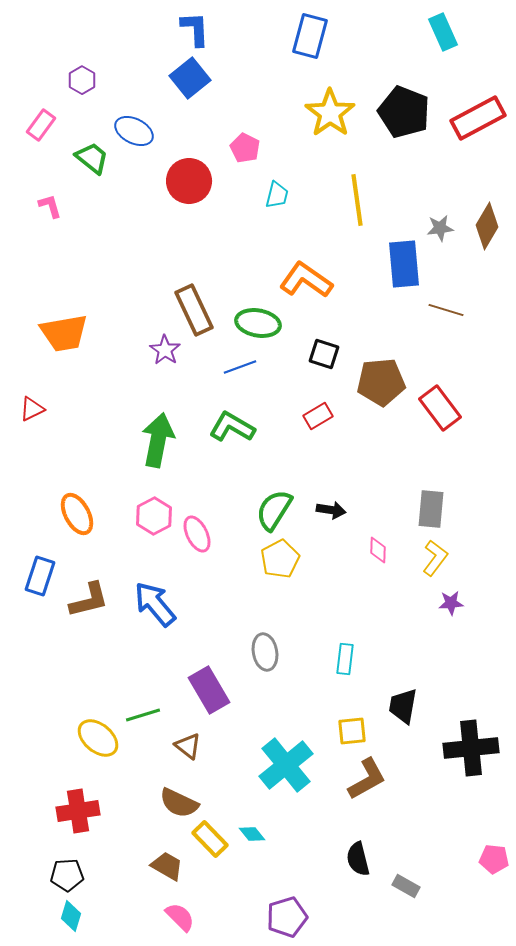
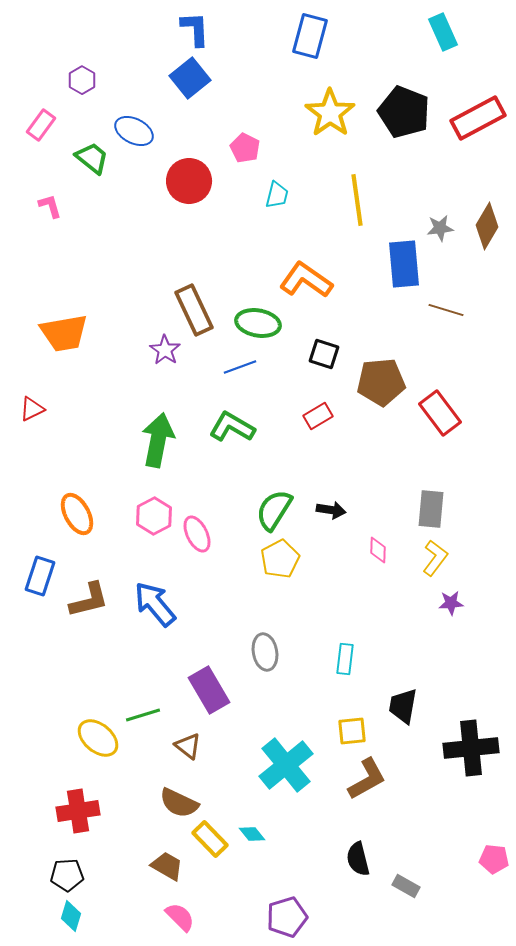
red rectangle at (440, 408): moved 5 px down
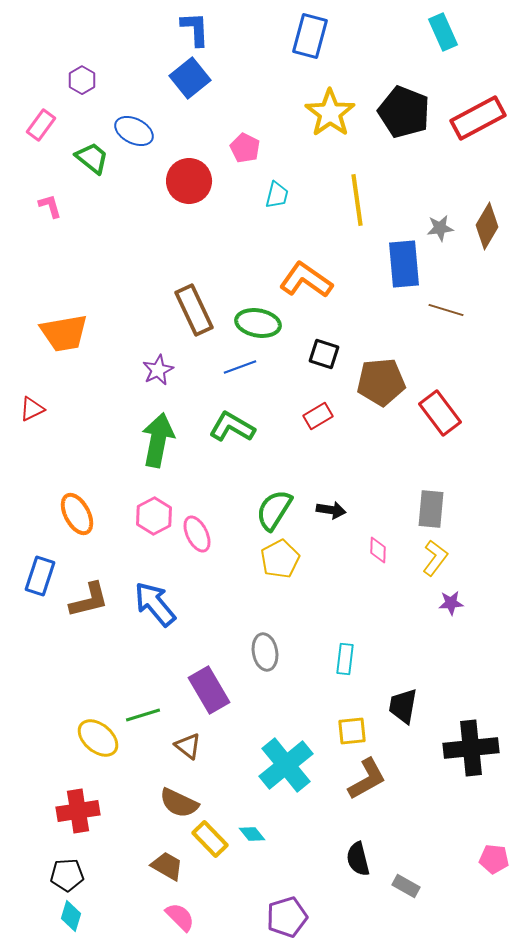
purple star at (165, 350): moved 7 px left, 20 px down; rotated 12 degrees clockwise
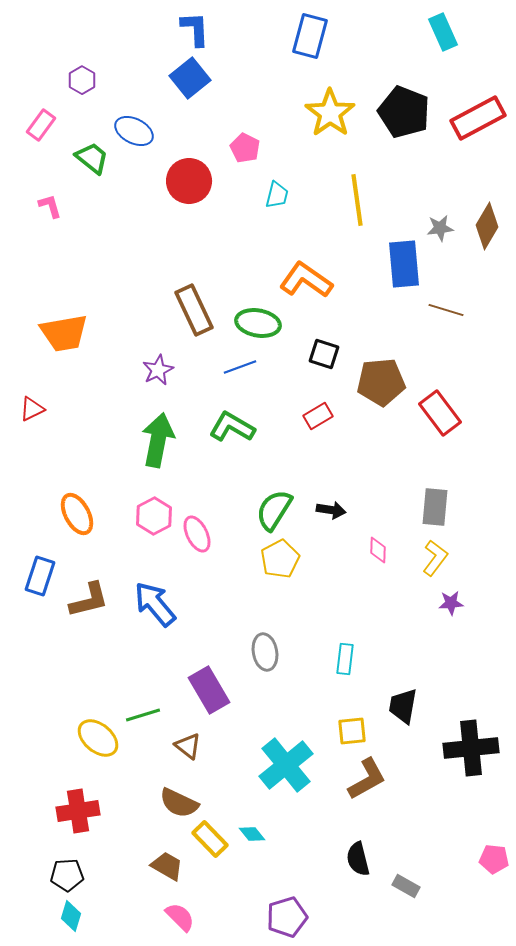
gray rectangle at (431, 509): moved 4 px right, 2 px up
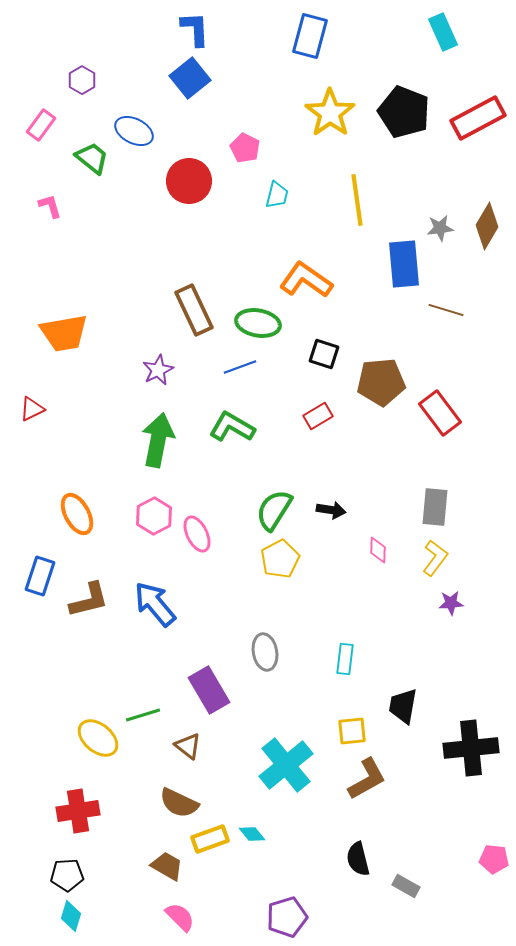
yellow rectangle at (210, 839): rotated 66 degrees counterclockwise
